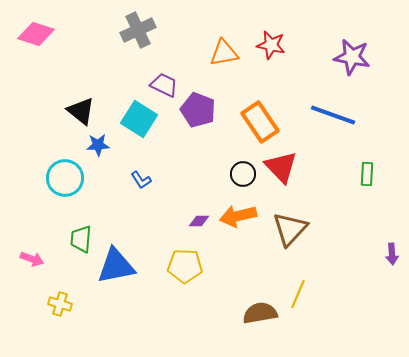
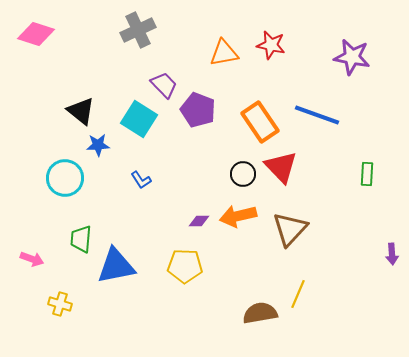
purple trapezoid: rotated 20 degrees clockwise
blue line: moved 16 px left
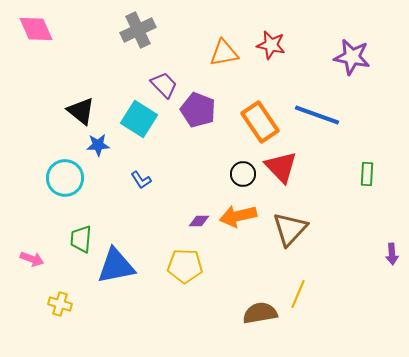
pink diamond: moved 5 px up; rotated 48 degrees clockwise
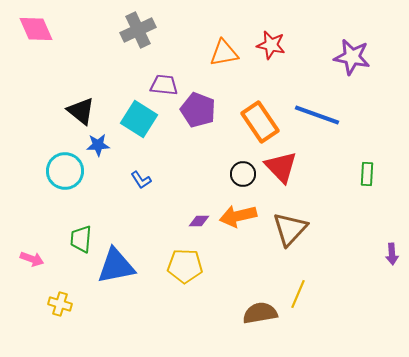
purple trapezoid: rotated 40 degrees counterclockwise
cyan circle: moved 7 px up
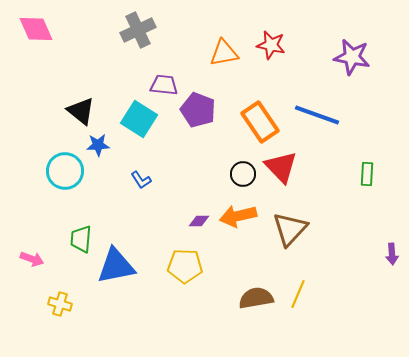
brown semicircle: moved 4 px left, 15 px up
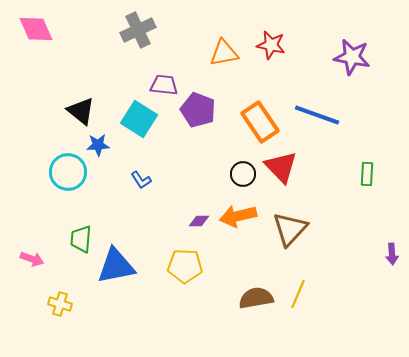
cyan circle: moved 3 px right, 1 px down
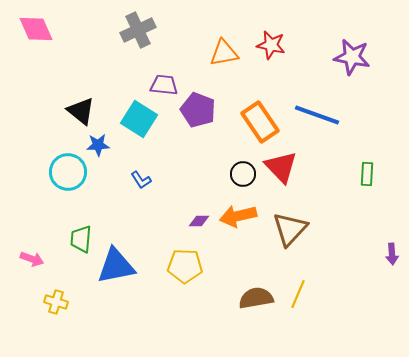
yellow cross: moved 4 px left, 2 px up
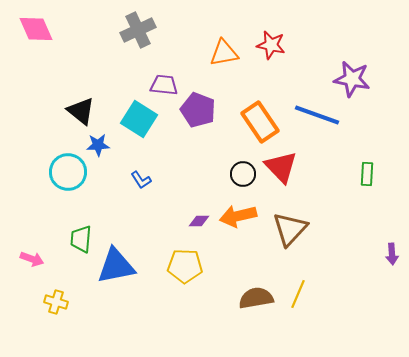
purple star: moved 22 px down
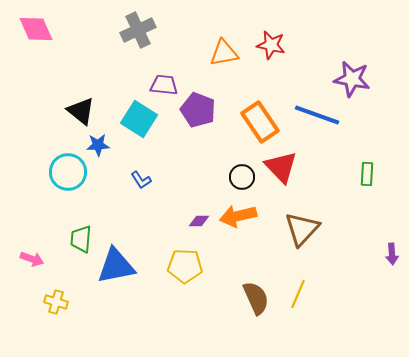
black circle: moved 1 px left, 3 px down
brown triangle: moved 12 px right
brown semicircle: rotated 76 degrees clockwise
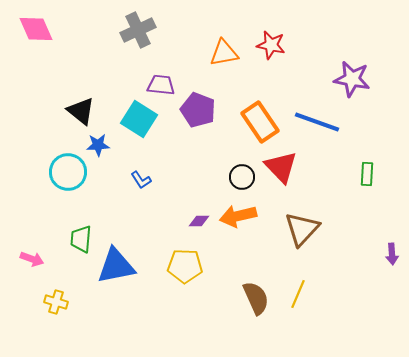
purple trapezoid: moved 3 px left
blue line: moved 7 px down
